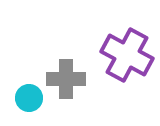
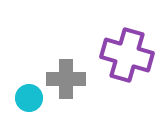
purple cross: rotated 12 degrees counterclockwise
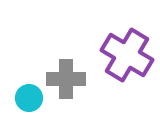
purple cross: rotated 15 degrees clockwise
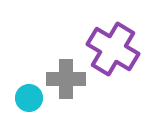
purple cross: moved 14 px left, 6 px up
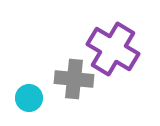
gray cross: moved 8 px right; rotated 6 degrees clockwise
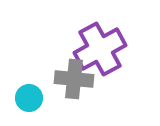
purple cross: moved 13 px left; rotated 30 degrees clockwise
